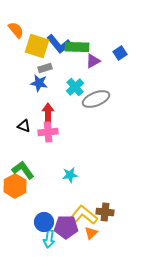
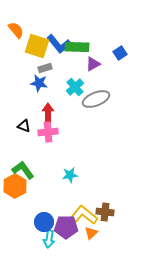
purple triangle: moved 3 px down
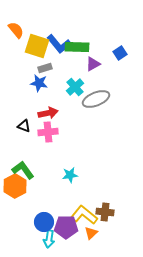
red arrow: rotated 78 degrees clockwise
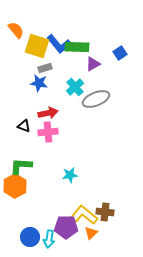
green L-shape: moved 2 px left, 4 px up; rotated 50 degrees counterclockwise
blue circle: moved 14 px left, 15 px down
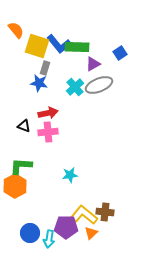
gray rectangle: rotated 56 degrees counterclockwise
gray ellipse: moved 3 px right, 14 px up
blue circle: moved 4 px up
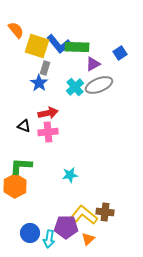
blue star: rotated 24 degrees clockwise
orange triangle: moved 3 px left, 6 px down
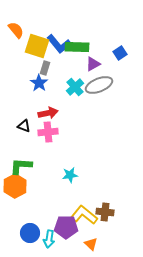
orange triangle: moved 3 px right, 5 px down; rotated 32 degrees counterclockwise
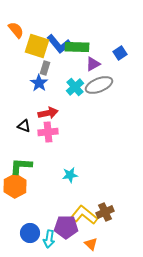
brown cross: rotated 30 degrees counterclockwise
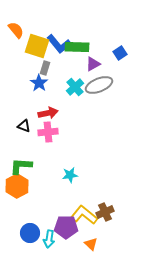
orange hexagon: moved 2 px right
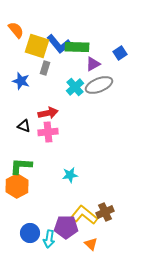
blue star: moved 18 px left, 2 px up; rotated 18 degrees counterclockwise
